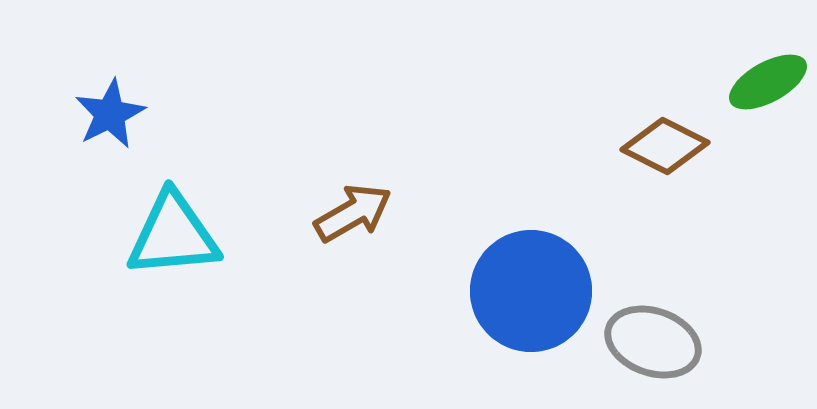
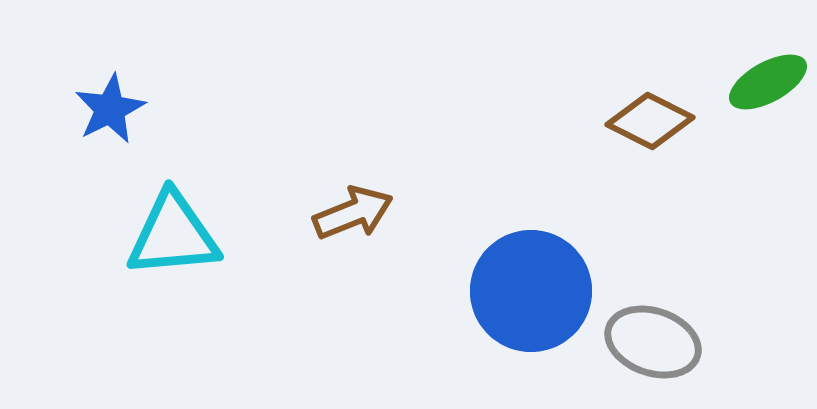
blue star: moved 5 px up
brown diamond: moved 15 px left, 25 px up
brown arrow: rotated 8 degrees clockwise
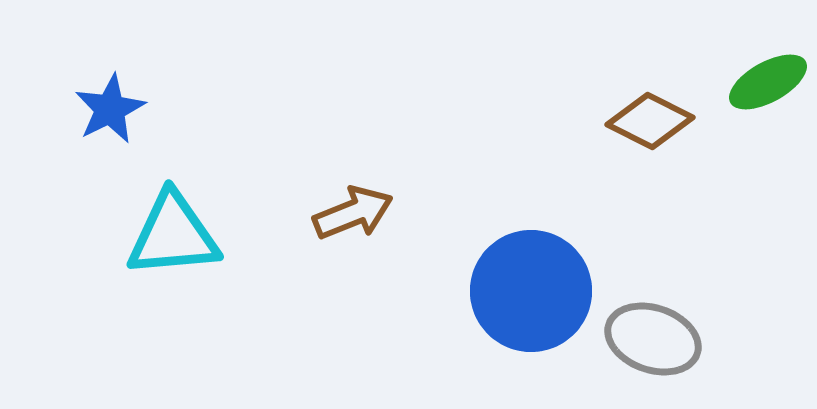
gray ellipse: moved 3 px up
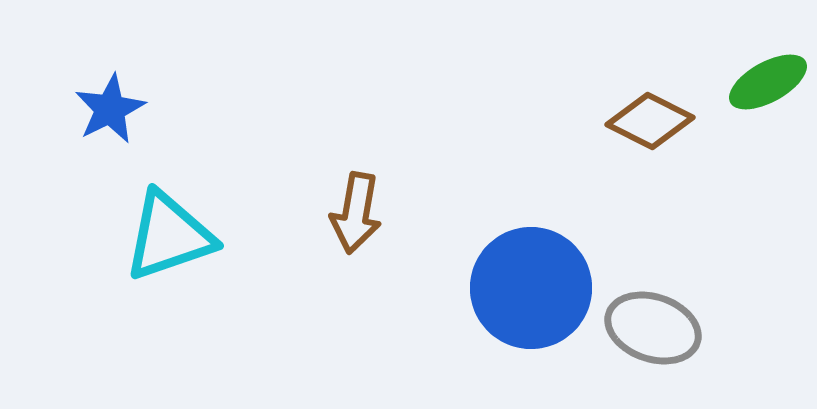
brown arrow: moved 3 px right; rotated 122 degrees clockwise
cyan triangle: moved 4 px left, 1 px down; rotated 14 degrees counterclockwise
blue circle: moved 3 px up
gray ellipse: moved 11 px up
